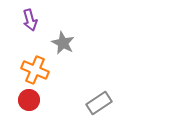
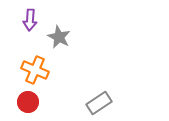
purple arrow: rotated 20 degrees clockwise
gray star: moved 4 px left, 6 px up
red circle: moved 1 px left, 2 px down
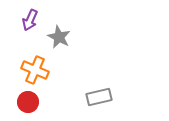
purple arrow: rotated 20 degrees clockwise
gray rectangle: moved 6 px up; rotated 20 degrees clockwise
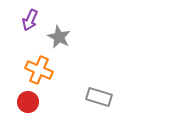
orange cross: moved 4 px right
gray rectangle: rotated 30 degrees clockwise
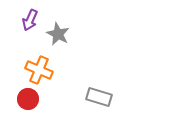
gray star: moved 1 px left, 3 px up
red circle: moved 3 px up
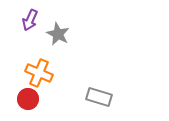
orange cross: moved 3 px down
